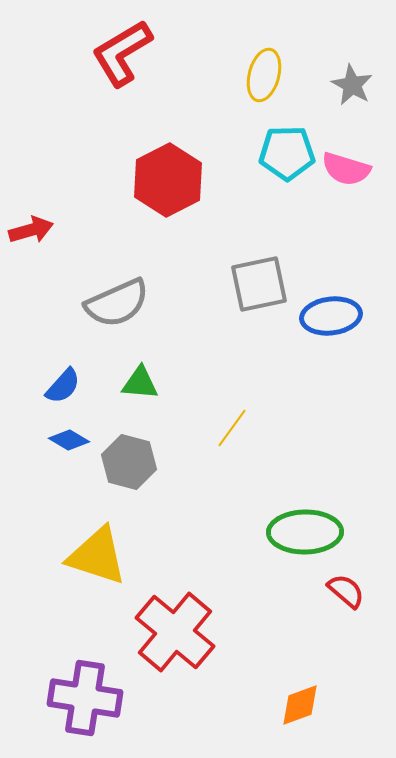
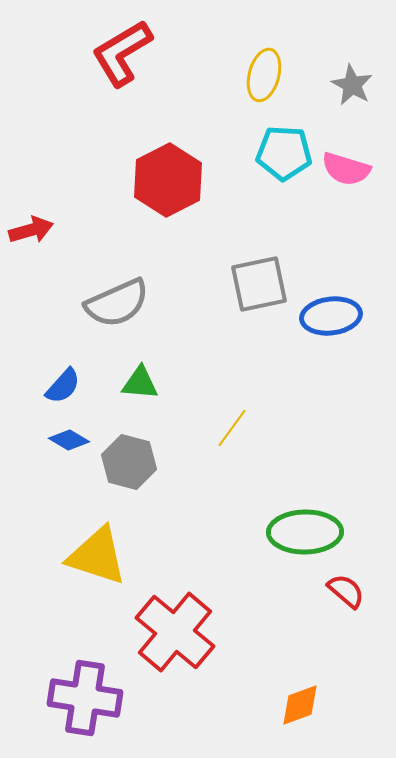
cyan pentagon: moved 3 px left; rotated 4 degrees clockwise
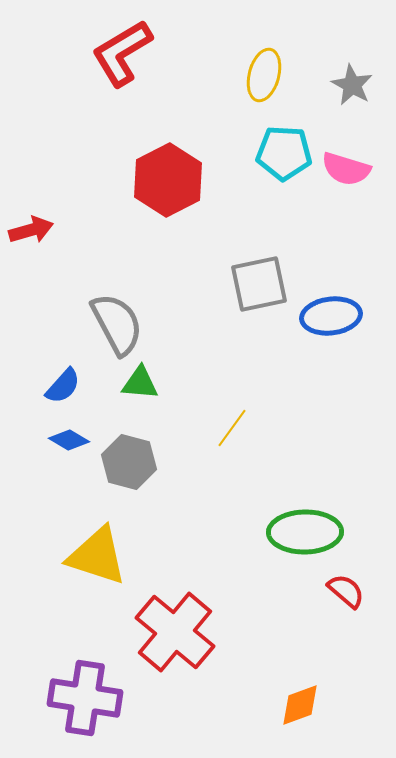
gray semicircle: moved 21 px down; rotated 94 degrees counterclockwise
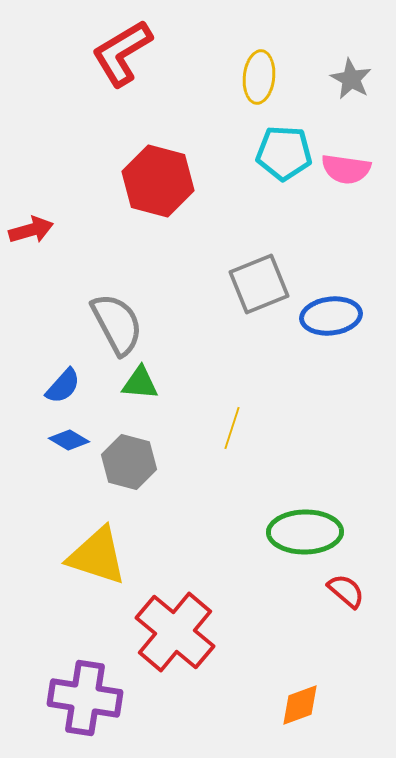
yellow ellipse: moved 5 px left, 2 px down; rotated 9 degrees counterclockwise
gray star: moved 1 px left, 6 px up
pink semicircle: rotated 9 degrees counterclockwise
red hexagon: moved 10 px left, 1 px down; rotated 18 degrees counterclockwise
gray square: rotated 10 degrees counterclockwise
yellow line: rotated 18 degrees counterclockwise
